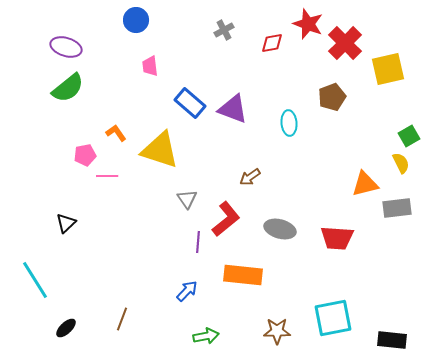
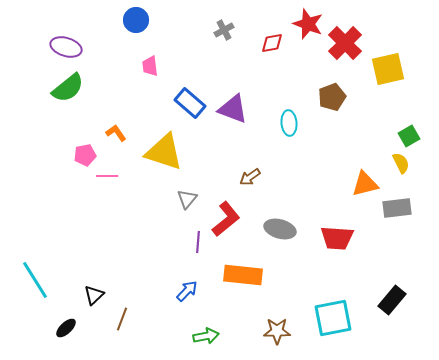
yellow triangle: moved 4 px right, 2 px down
gray triangle: rotated 15 degrees clockwise
black triangle: moved 28 px right, 72 px down
black rectangle: moved 40 px up; rotated 56 degrees counterclockwise
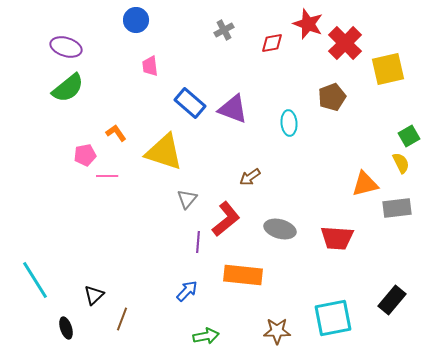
black ellipse: rotated 65 degrees counterclockwise
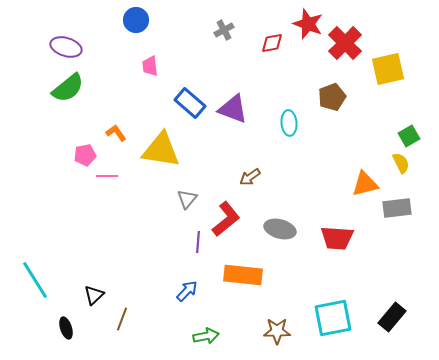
yellow triangle: moved 3 px left, 2 px up; rotated 9 degrees counterclockwise
black rectangle: moved 17 px down
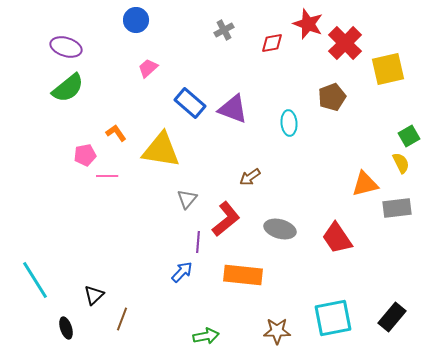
pink trapezoid: moved 2 px left, 2 px down; rotated 55 degrees clockwise
red trapezoid: rotated 52 degrees clockwise
blue arrow: moved 5 px left, 19 px up
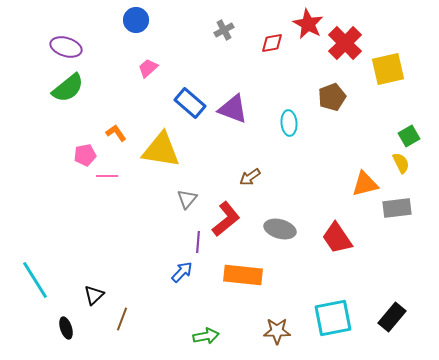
red star: rotated 8 degrees clockwise
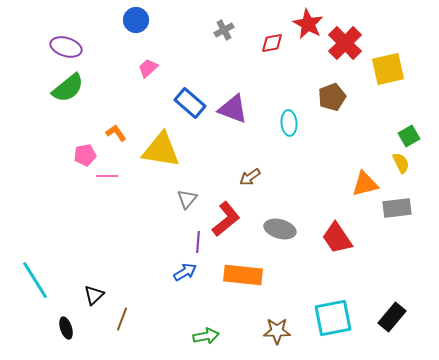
blue arrow: moved 3 px right; rotated 15 degrees clockwise
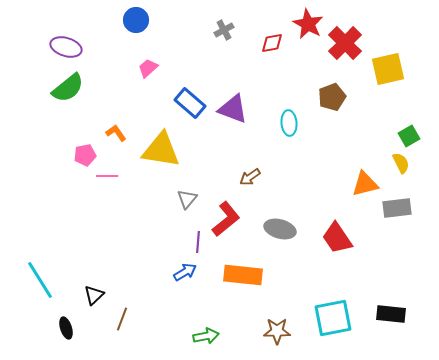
cyan line: moved 5 px right
black rectangle: moved 1 px left, 3 px up; rotated 56 degrees clockwise
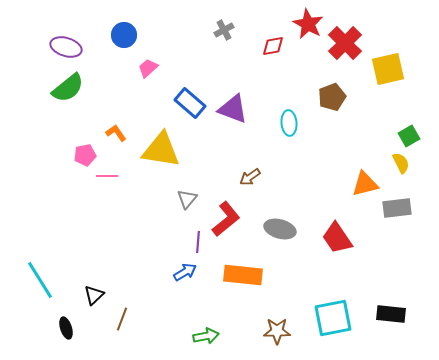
blue circle: moved 12 px left, 15 px down
red diamond: moved 1 px right, 3 px down
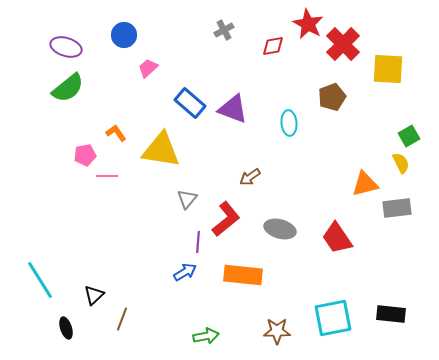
red cross: moved 2 px left, 1 px down
yellow square: rotated 16 degrees clockwise
